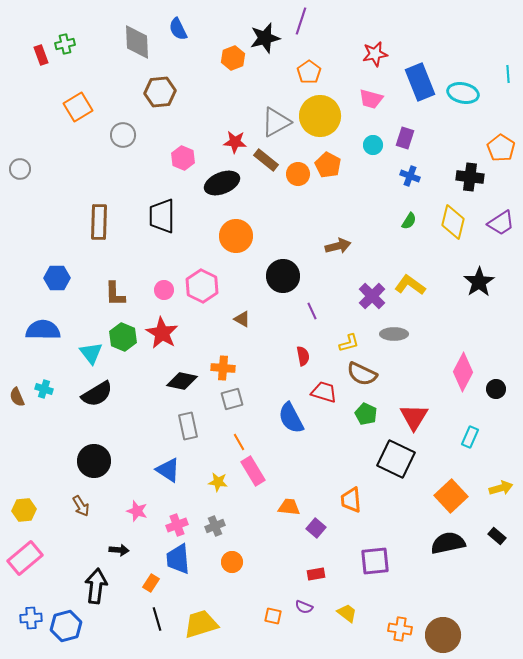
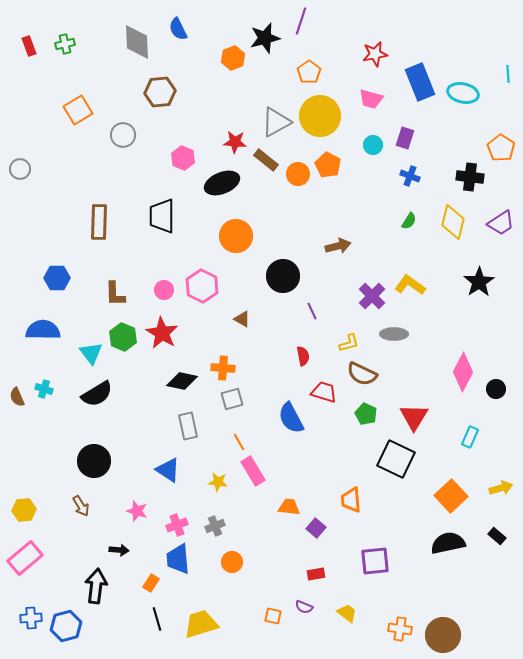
red rectangle at (41, 55): moved 12 px left, 9 px up
orange square at (78, 107): moved 3 px down
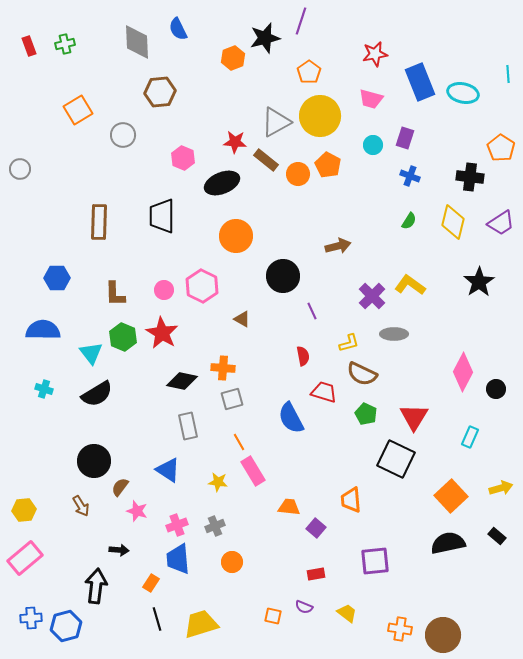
brown semicircle at (17, 397): moved 103 px right, 90 px down; rotated 60 degrees clockwise
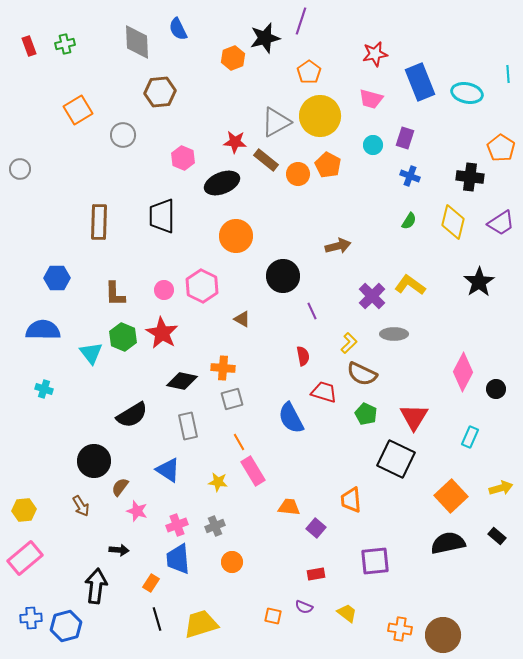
cyan ellipse at (463, 93): moved 4 px right
yellow L-shape at (349, 343): rotated 30 degrees counterclockwise
black semicircle at (97, 394): moved 35 px right, 21 px down
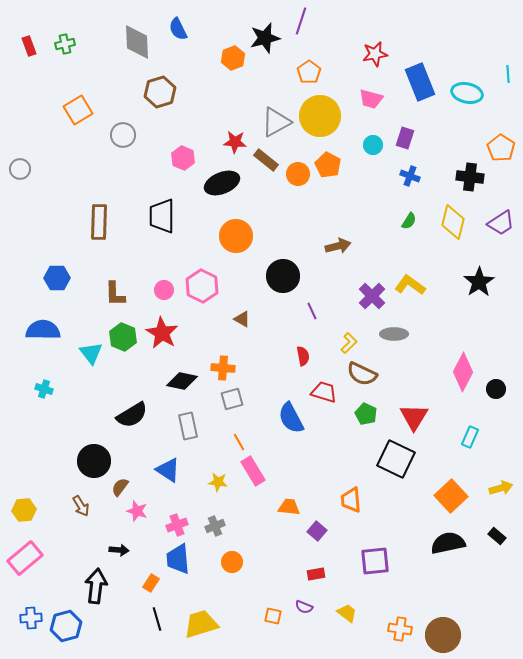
brown hexagon at (160, 92): rotated 12 degrees counterclockwise
purple square at (316, 528): moved 1 px right, 3 px down
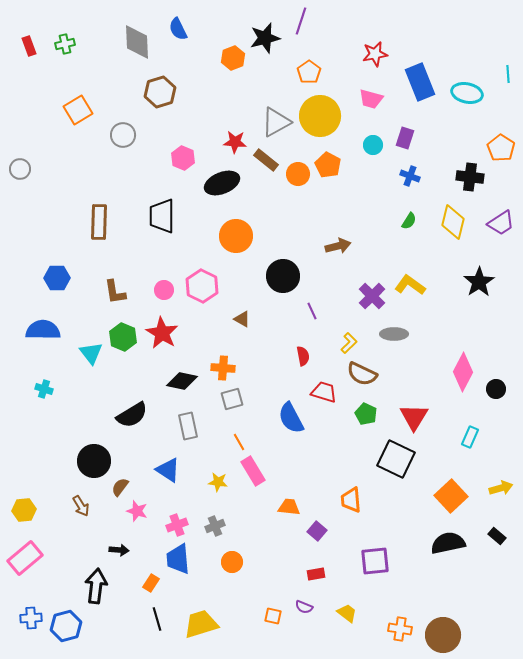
brown L-shape at (115, 294): moved 2 px up; rotated 8 degrees counterclockwise
